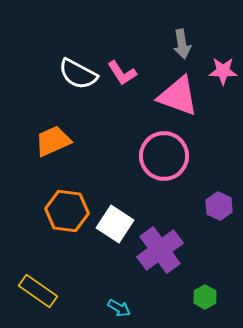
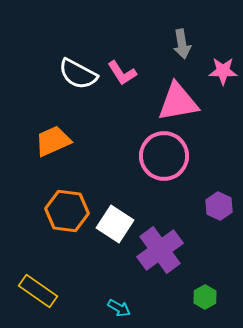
pink triangle: moved 6 px down; rotated 30 degrees counterclockwise
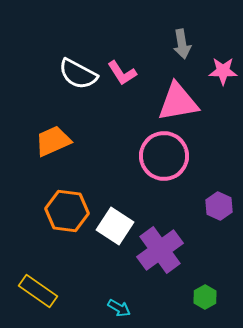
white square: moved 2 px down
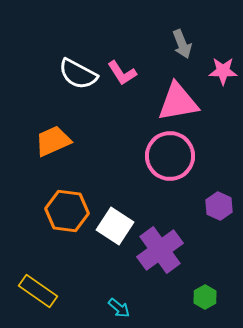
gray arrow: rotated 12 degrees counterclockwise
pink circle: moved 6 px right
cyan arrow: rotated 10 degrees clockwise
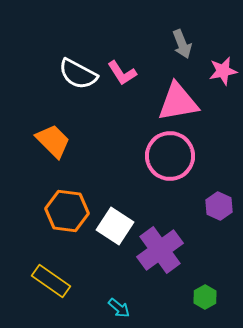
pink star: rotated 12 degrees counterclockwise
orange trapezoid: rotated 69 degrees clockwise
yellow rectangle: moved 13 px right, 10 px up
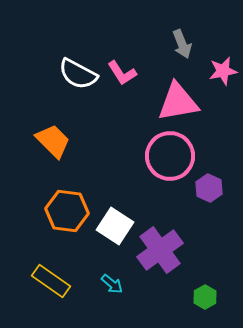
purple hexagon: moved 10 px left, 18 px up
cyan arrow: moved 7 px left, 24 px up
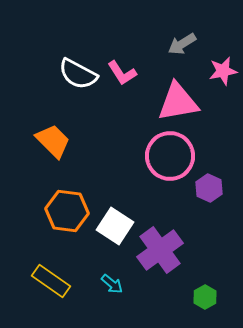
gray arrow: rotated 80 degrees clockwise
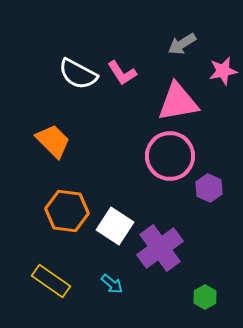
purple cross: moved 2 px up
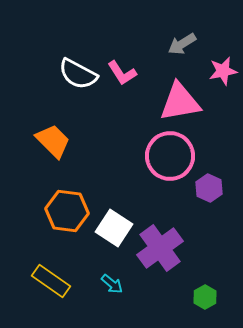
pink triangle: moved 2 px right
white square: moved 1 px left, 2 px down
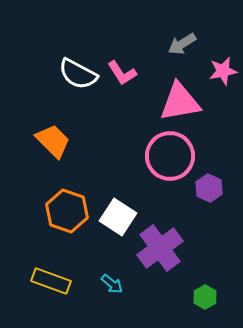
orange hexagon: rotated 12 degrees clockwise
white square: moved 4 px right, 11 px up
yellow rectangle: rotated 15 degrees counterclockwise
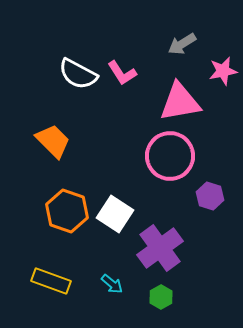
purple hexagon: moved 1 px right, 8 px down; rotated 8 degrees counterclockwise
white square: moved 3 px left, 3 px up
green hexagon: moved 44 px left
